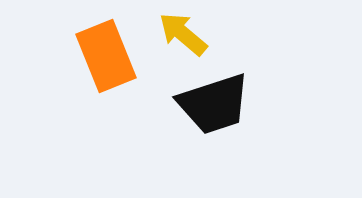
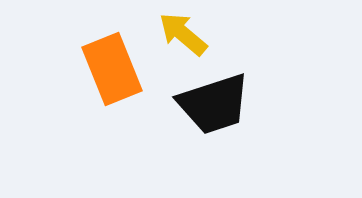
orange rectangle: moved 6 px right, 13 px down
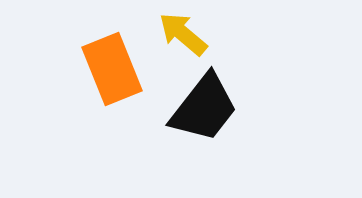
black trapezoid: moved 10 px left, 4 px down; rotated 34 degrees counterclockwise
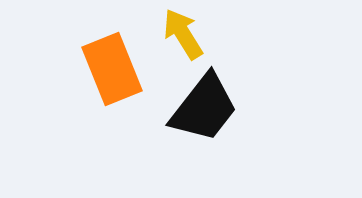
yellow arrow: rotated 18 degrees clockwise
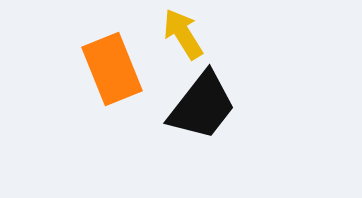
black trapezoid: moved 2 px left, 2 px up
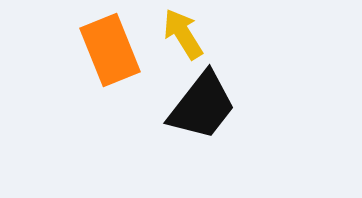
orange rectangle: moved 2 px left, 19 px up
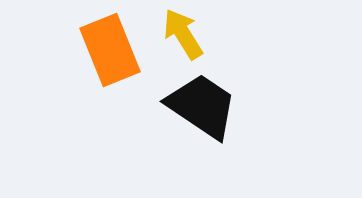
black trapezoid: rotated 94 degrees counterclockwise
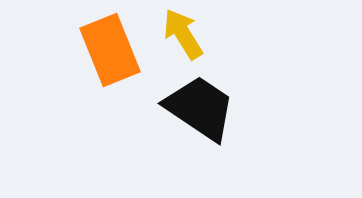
black trapezoid: moved 2 px left, 2 px down
